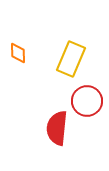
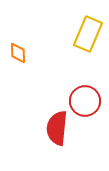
yellow rectangle: moved 17 px right, 25 px up
red circle: moved 2 px left
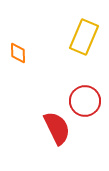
yellow rectangle: moved 4 px left, 3 px down
red semicircle: rotated 148 degrees clockwise
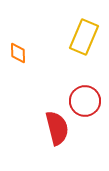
red semicircle: rotated 12 degrees clockwise
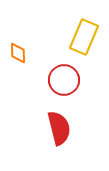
red circle: moved 21 px left, 21 px up
red semicircle: moved 2 px right
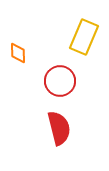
red circle: moved 4 px left, 1 px down
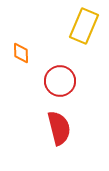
yellow rectangle: moved 11 px up
orange diamond: moved 3 px right
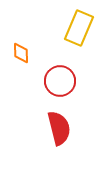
yellow rectangle: moved 5 px left, 2 px down
